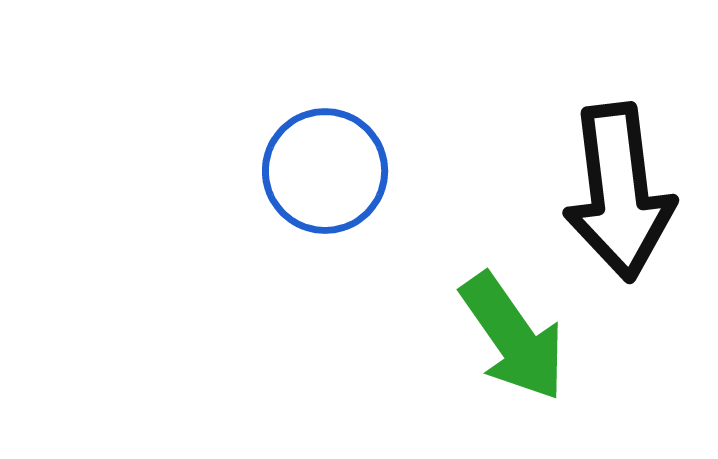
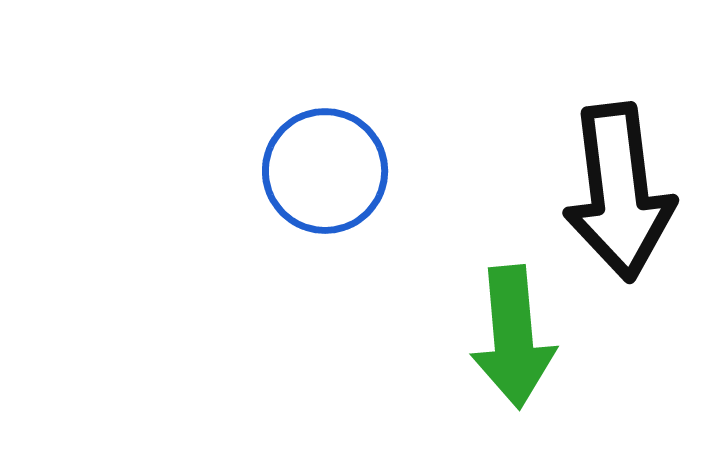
green arrow: rotated 30 degrees clockwise
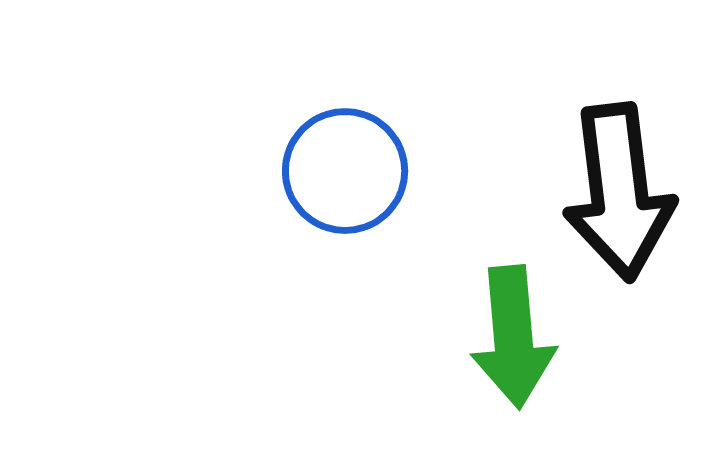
blue circle: moved 20 px right
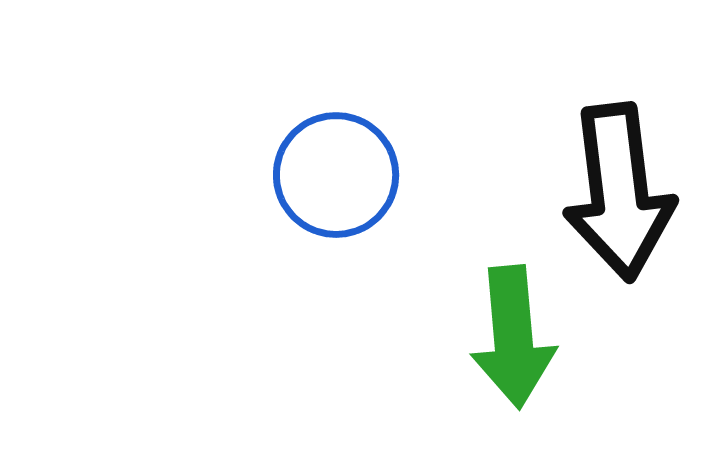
blue circle: moved 9 px left, 4 px down
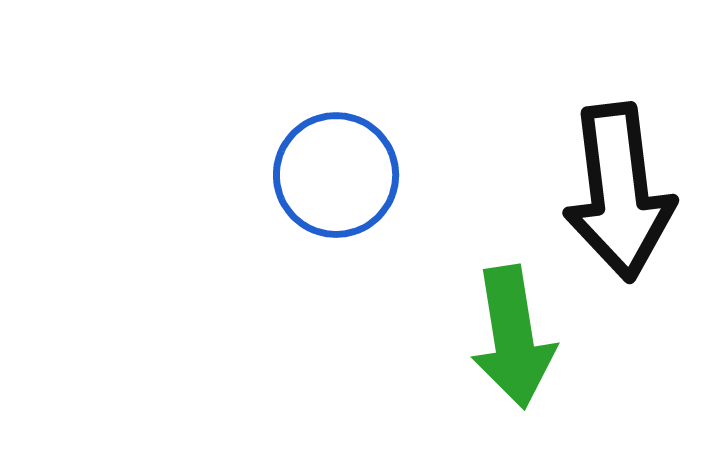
green arrow: rotated 4 degrees counterclockwise
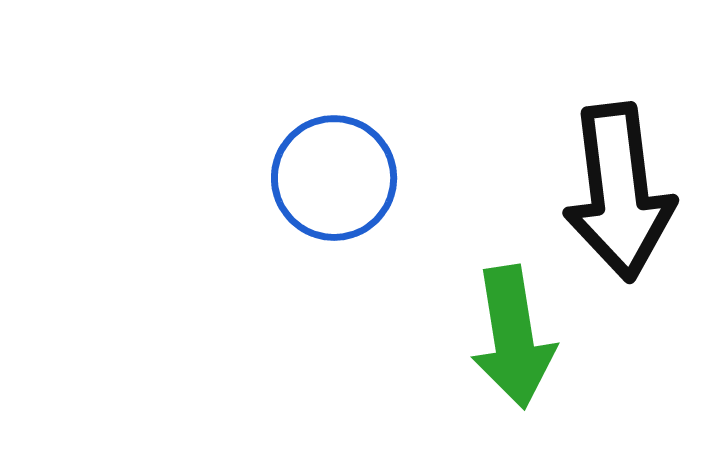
blue circle: moved 2 px left, 3 px down
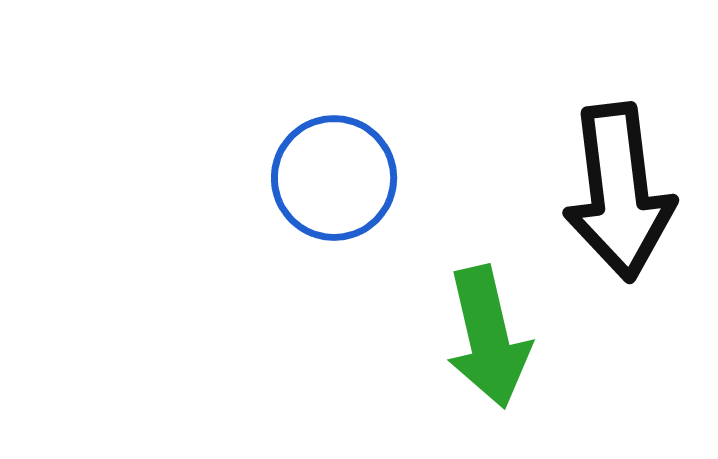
green arrow: moved 25 px left; rotated 4 degrees counterclockwise
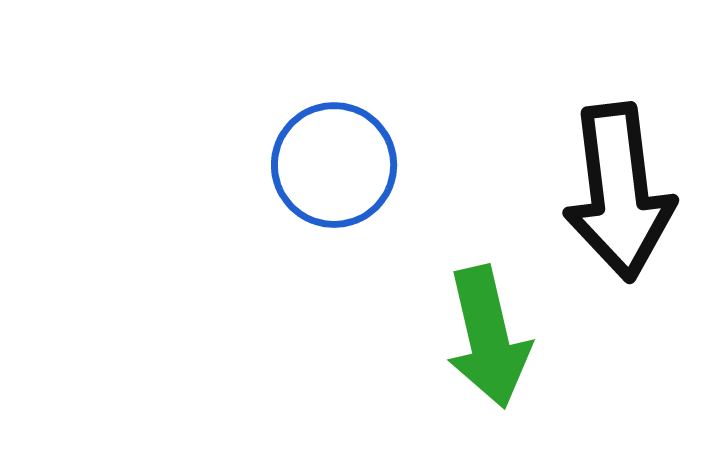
blue circle: moved 13 px up
